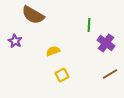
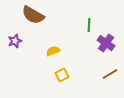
purple star: rotated 24 degrees clockwise
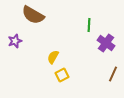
yellow semicircle: moved 6 px down; rotated 40 degrees counterclockwise
brown line: moved 3 px right; rotated 35 degrees counterclockwise
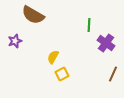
yellow square: moved 1 px up
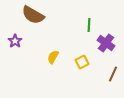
purple star: rotated 16 degrees counterclockwise
yellow square: moved 20 px right, 12 px up
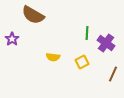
green line: moved 2 px left, 8 px down
purple star: moved 3 px left, 2 px up
yellow semicircle: rotated 112 degrees counterclockwise
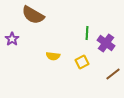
yellow semicircle: moved 1 px up
brown line: rotated 28 degrees clockwise
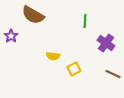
green line: moved 2 px left, 12 px up
purple star: moved 1 px left, 3 px up
yellow square: moved 8 px left, 7 px down
brown line: rotated 63 degrees clockwise
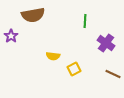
brown semicircle: rotated 40 degrees counterclockwise
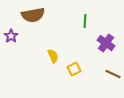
yellow semicircle: rotated 120 degrees counterclockwise
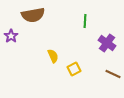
purple cross: moved 1 px right
